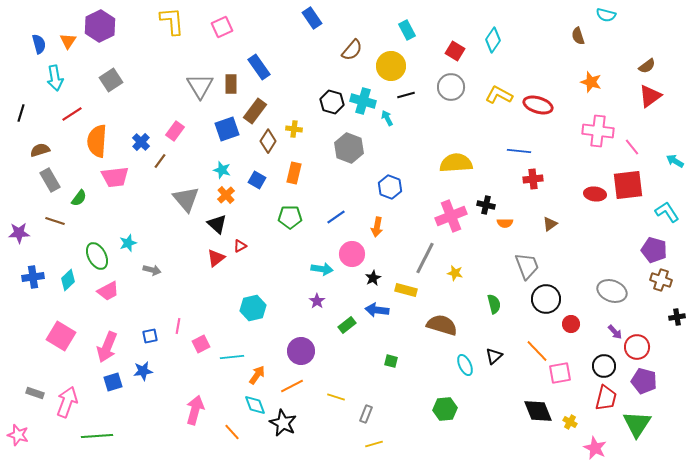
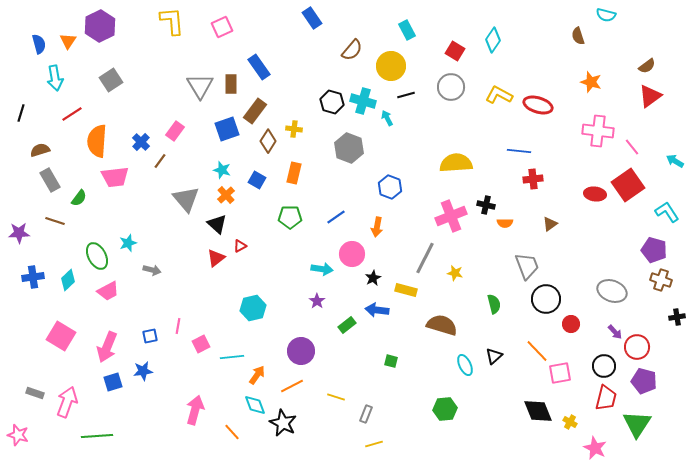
red square at (628, 185): rotated 28 degrees counterclockwise
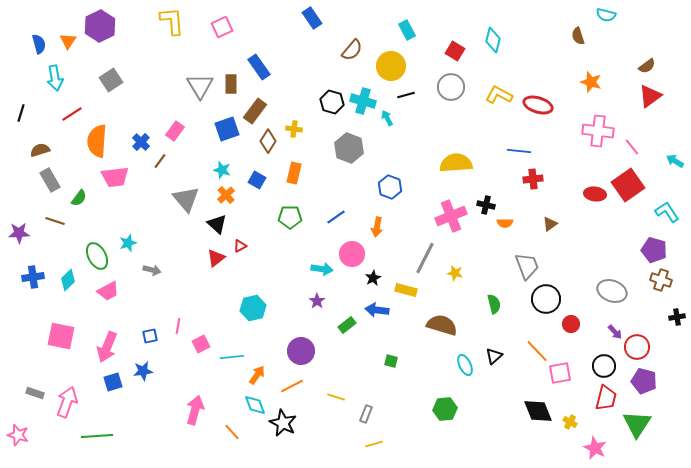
cyan diamond at (493, 40): rotated 20 degrees counterclockwise
pink square at (61, 336): rotated 20 degrees counterclockwise
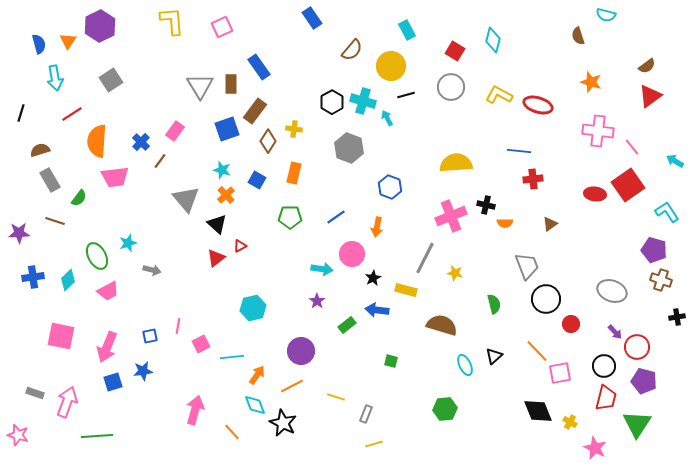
black hexagon at (332, 102): rotated 15 degrees clockwise
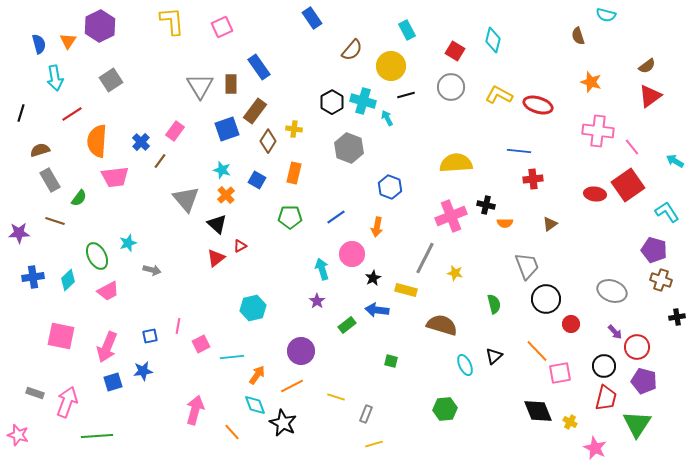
cyan arrow at (322, 269): rotated 115 degrees counterclockwise
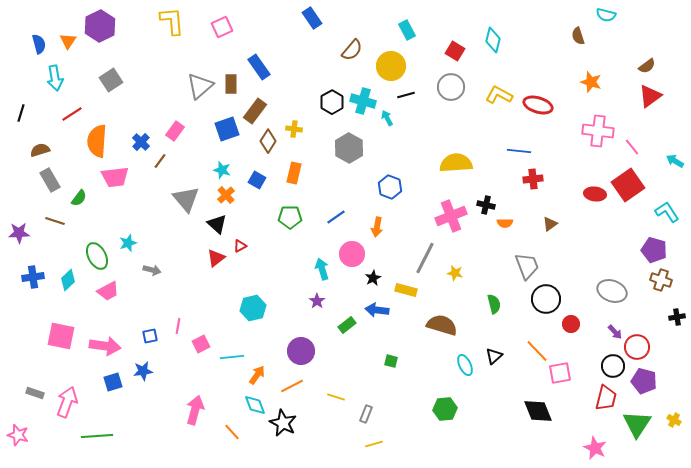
gray triangle at (200, 86): rotated 20 degrees clockwise
gray hexagon at (349, 148): rotated 8 degrees clockwise
pink arrow at (107, 347): moved 2 px left, 1 px up; rotated 104 degrees counterclockwise
black circle at (604, 366): moved 9 px right
yellow cross at (570, 422): moved 104 px right, 2 px up
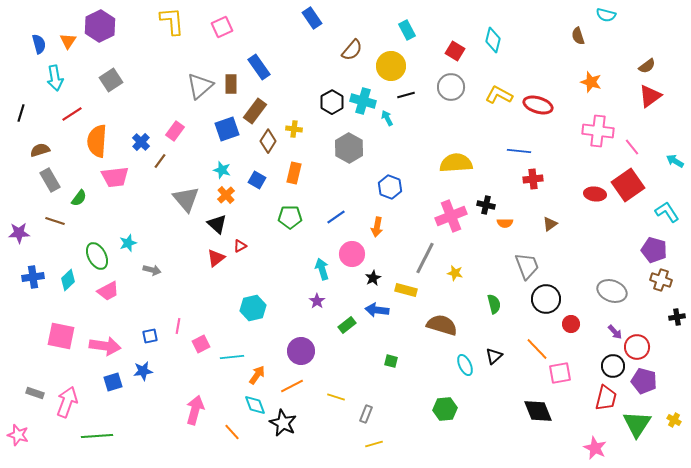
orange line at (537, 351): moved 2 px up
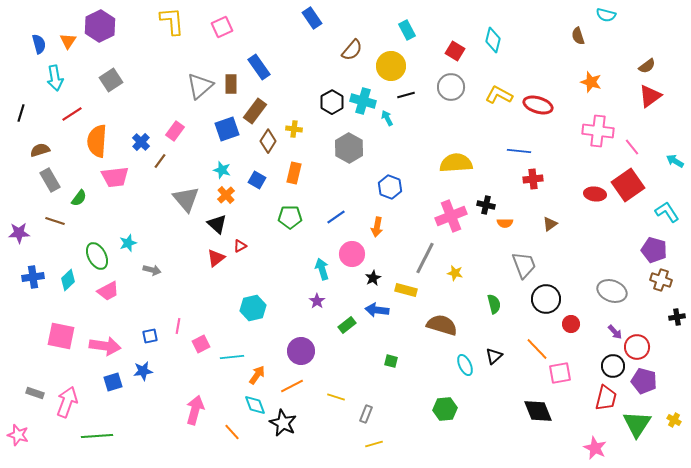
gray trapezoid at (527, 266): moved 3 px left, 1 px up
